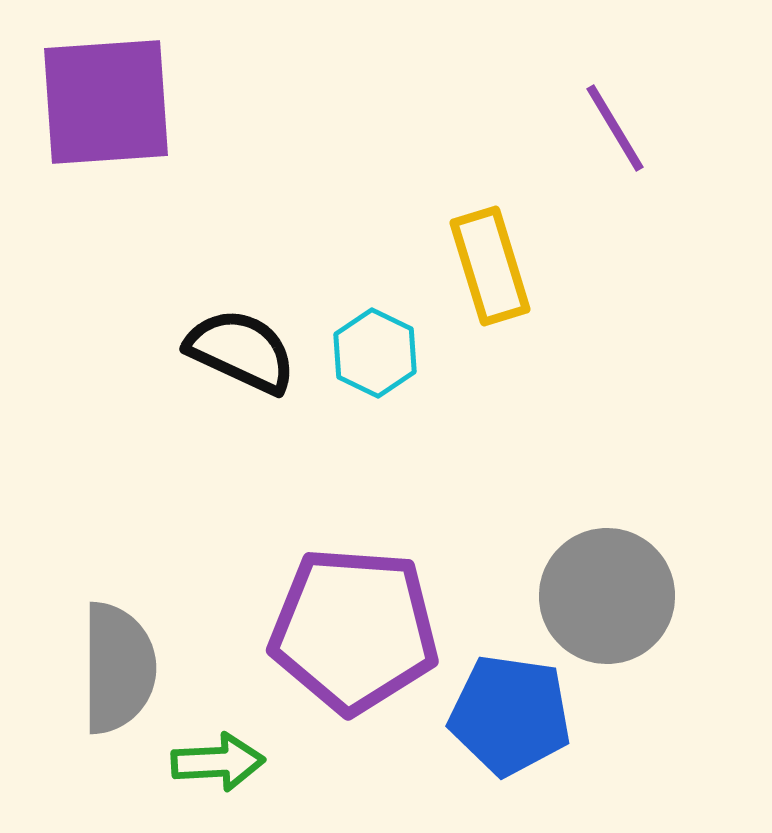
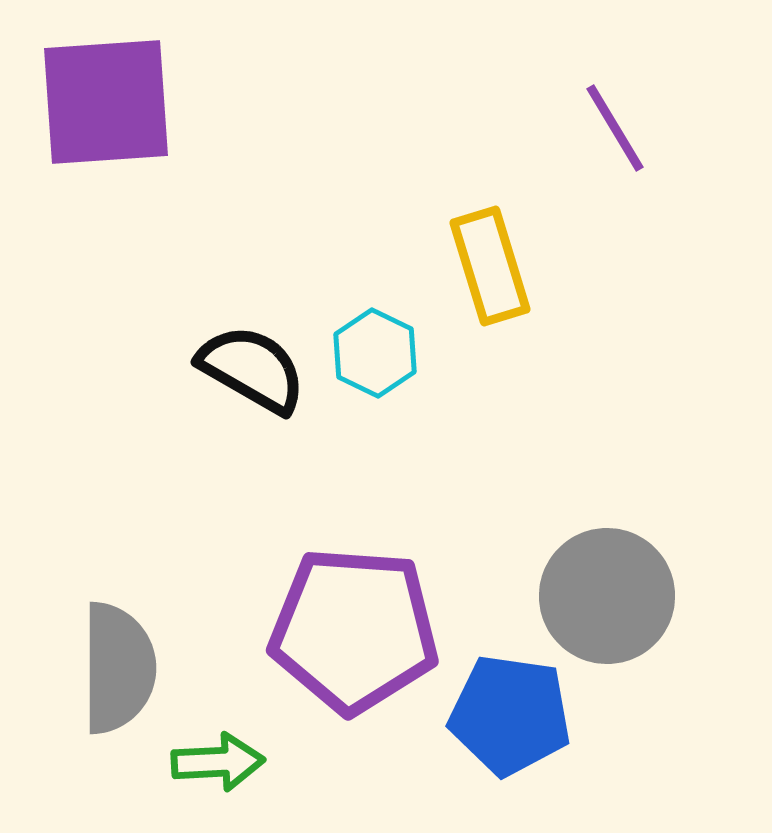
black semicircle: moved 11 px right, 18 px down; rotated 5 degrees clockwise
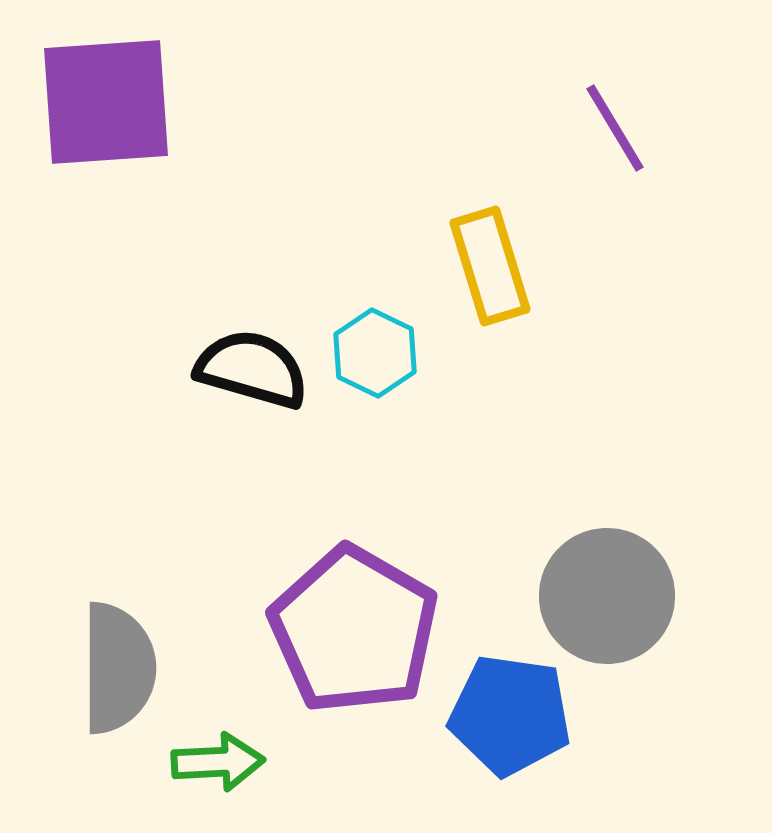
black semicircle: rotated 14 degrees counterclockwise
purple pentagon: rotated 26 degrees clockwise
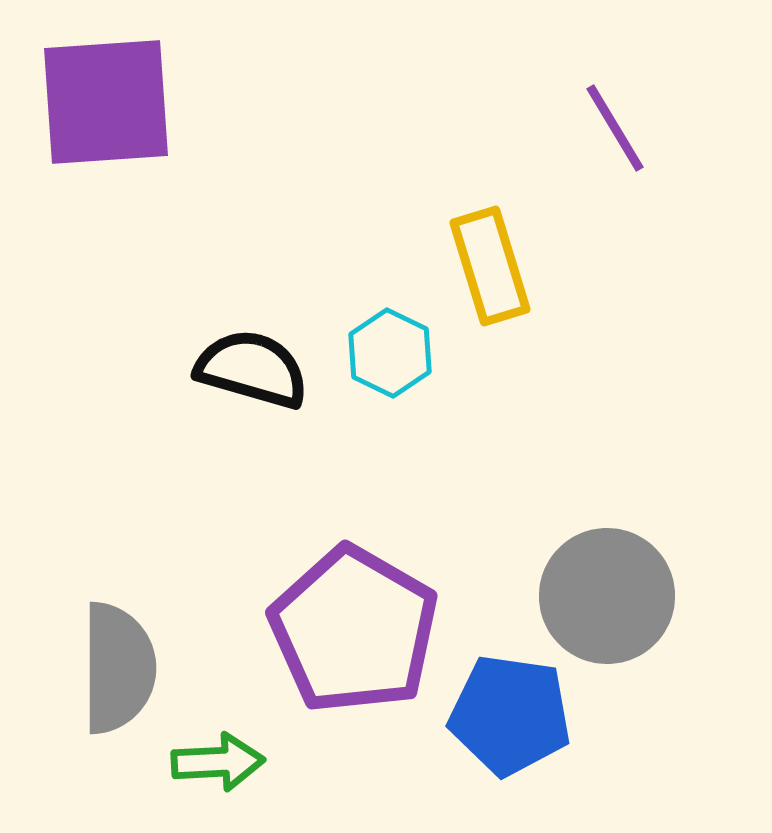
cyan hexagon: moved 15 px right
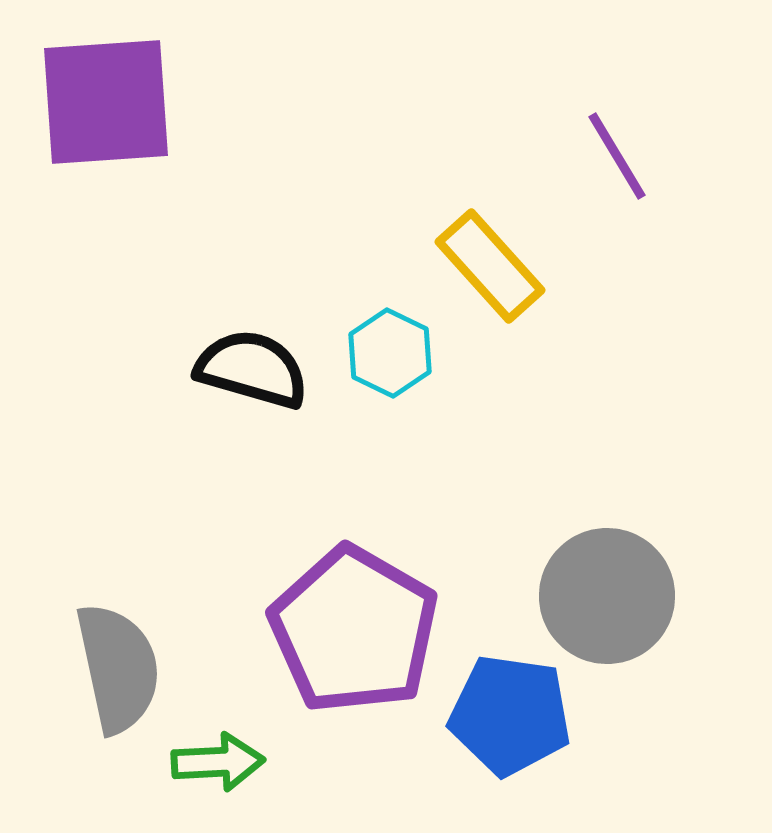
purple line: moved 2 px right, 28 px down
yellow rectangle: rotated 25 degrees counterclockwise
gray semicircle: rotated 12 degrees counterclockwise
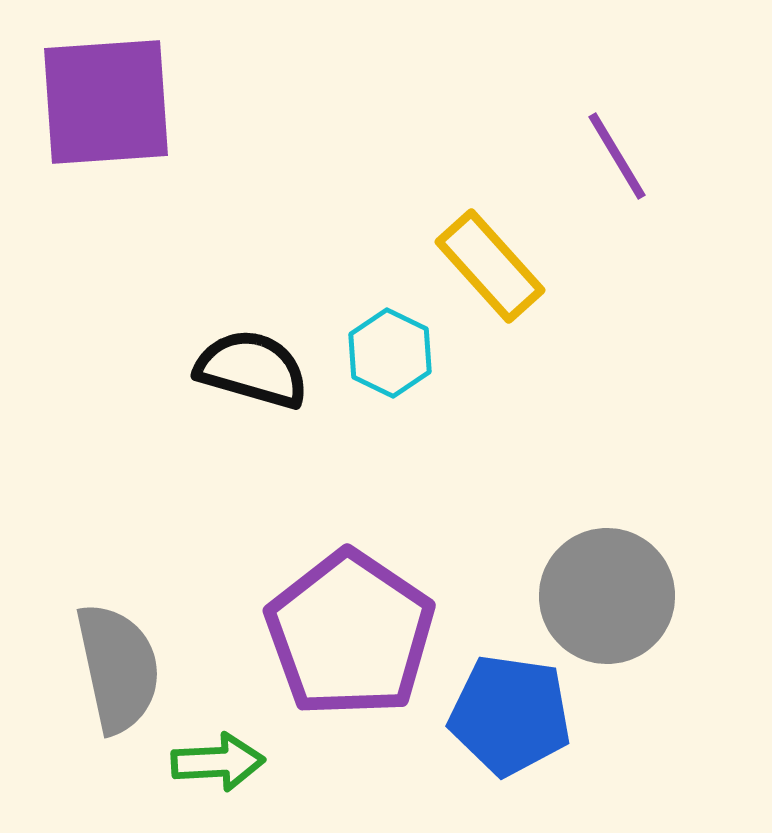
purple pentagon: moved 4 px left, 4 px down; rotated 4 degrees clockwise
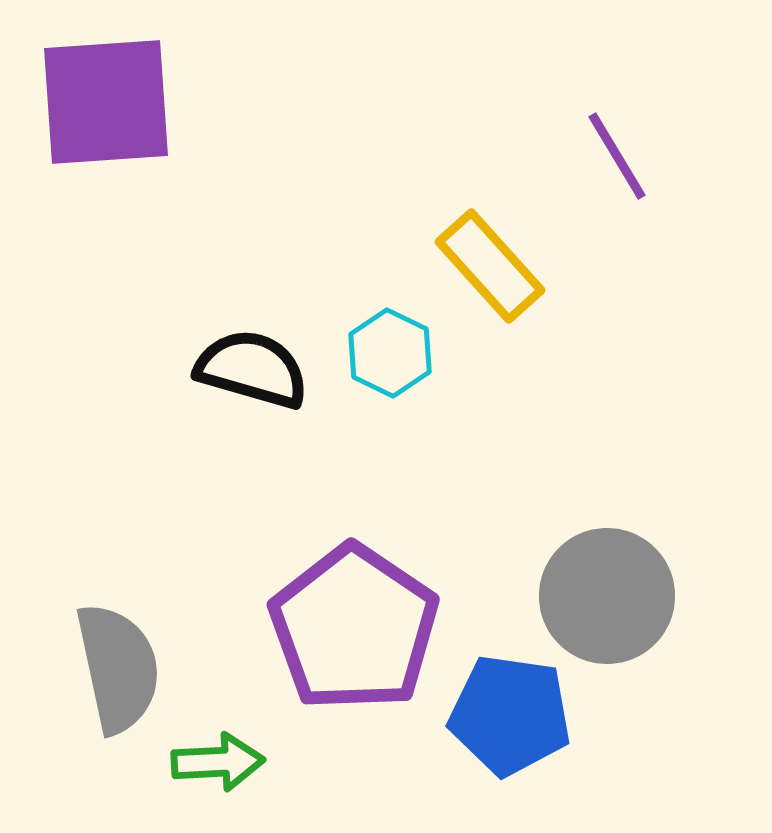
purple pentagon: moved 4 px right, 6 px up
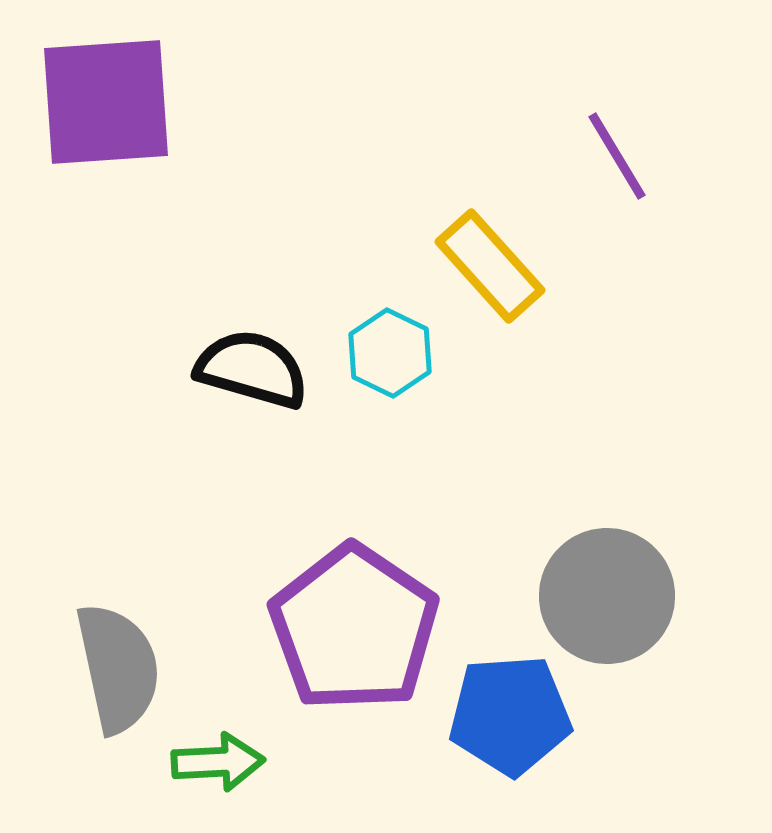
blue pentagon: rotated 12 degrees counterclockwise
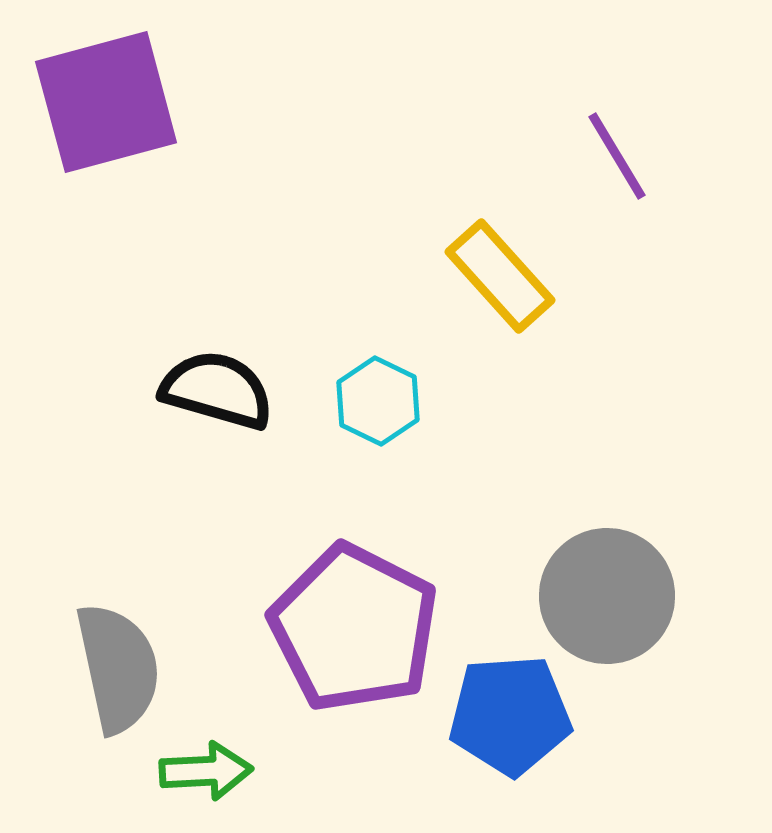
purple square: rotated 11 degrees counterclockwise
yellow rectangle: moved 10 px right, 10 px down
cyan hexagon: moved 12 px left, 48 px down
black semicircle: moved 35 px left, 21 px down
purple pentagon: rotated 7 degrees counterclockwise
green arrow: moved 12 px left, 9 px down
